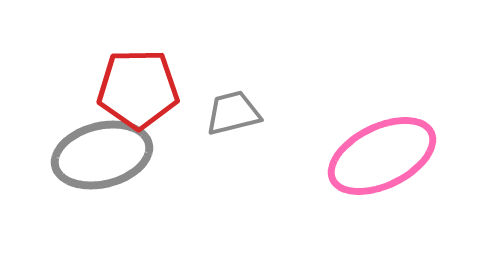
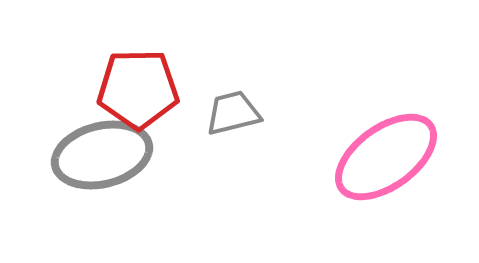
pink ellipse: moved 4 px right, 1 px down; rotated 10 degrees counterclockwise
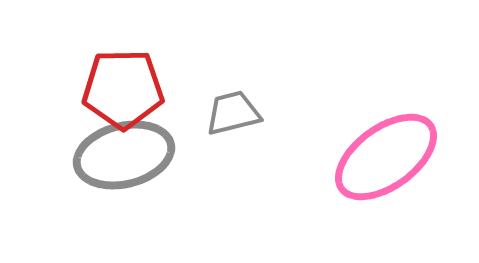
red pentagon: moved 15 px left
gray ellipse: moved 22 px right
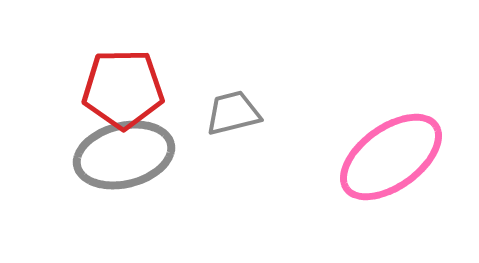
pink ellipse: moved 5 px right
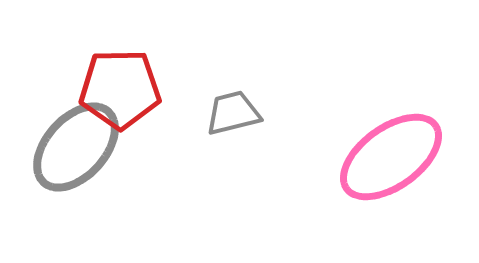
red pentagon: moved 3 px left
gray ellipse: moved 48 px left, 8 px up; rotated 34 degrees counterclockwise
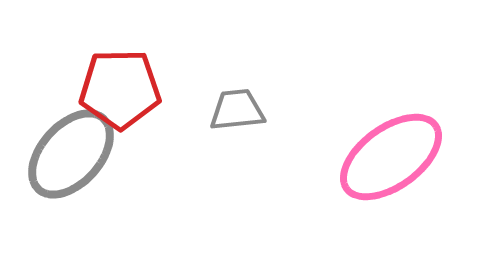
gray trapezoid: moved 4 px right, 3 px up; rotated 8 degrees clockwise
gray ellipse: moved 5 px left, 7 px down
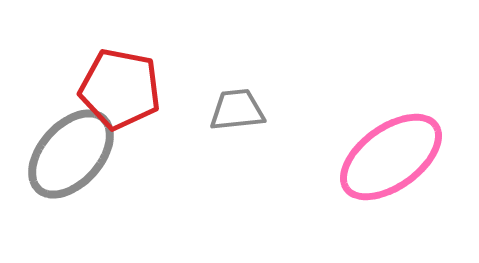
red pentagon: rotated 12 degrees clockwise
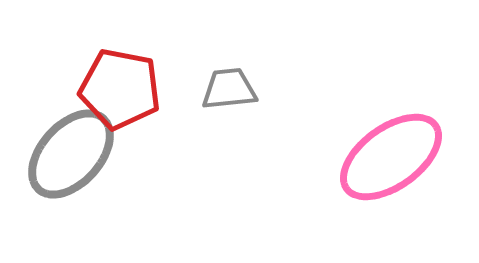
gray trapezoid: moved 8 px left, 21 px up
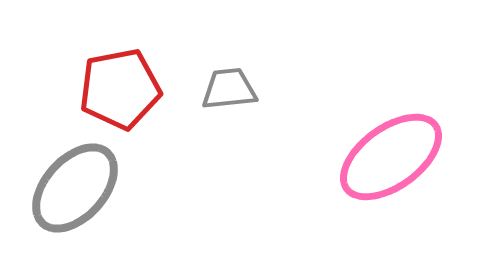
red pentagon: rotated 22 degrees counterclockwise
gray ellipse: moved 4 px right, 34 px down
